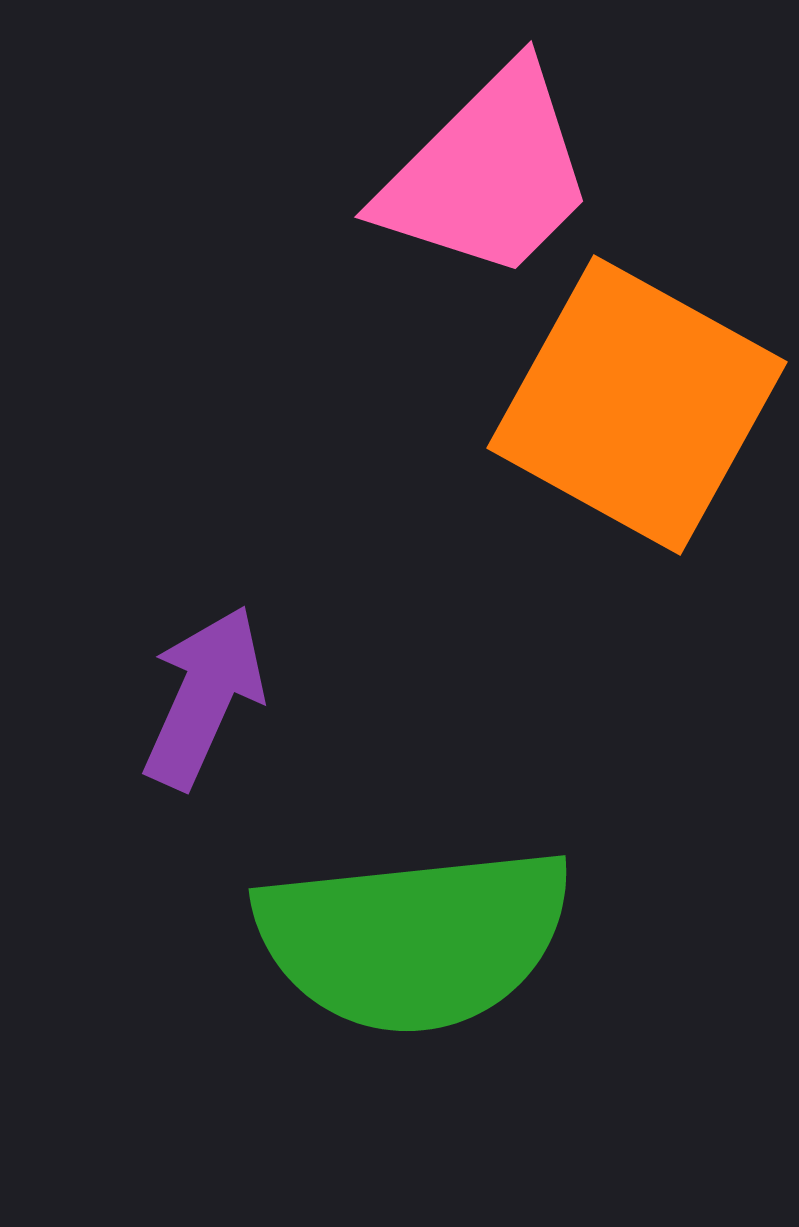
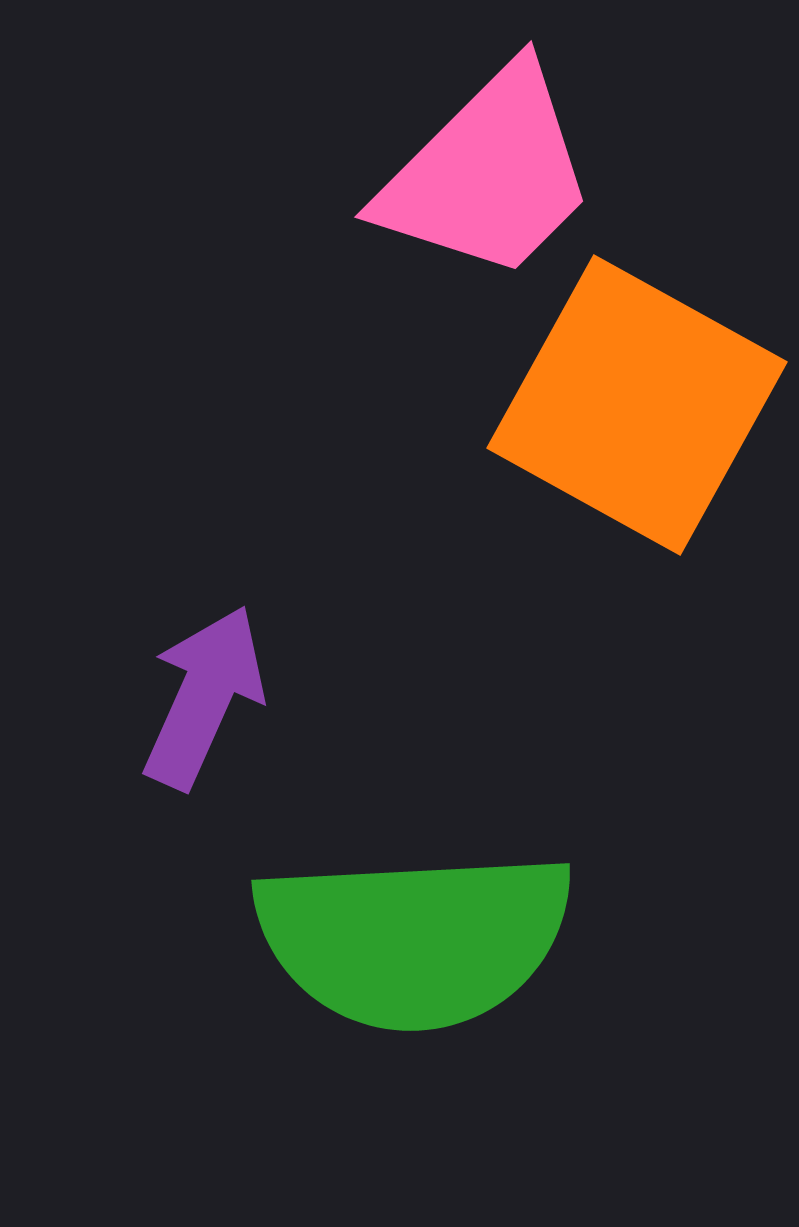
green semicircle: rotated 3 degrees clockwise
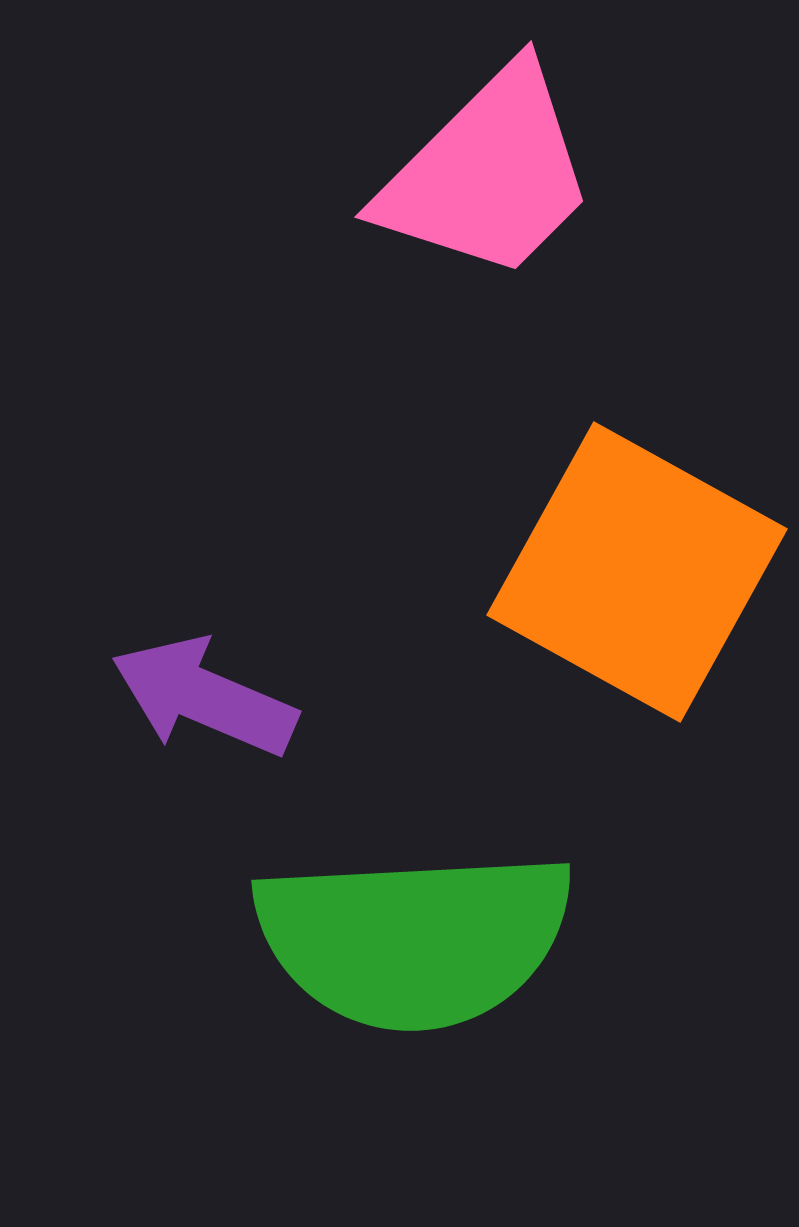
orange square: moved 167 px down
purple arrow: rotated 91 degrees counterclockwise
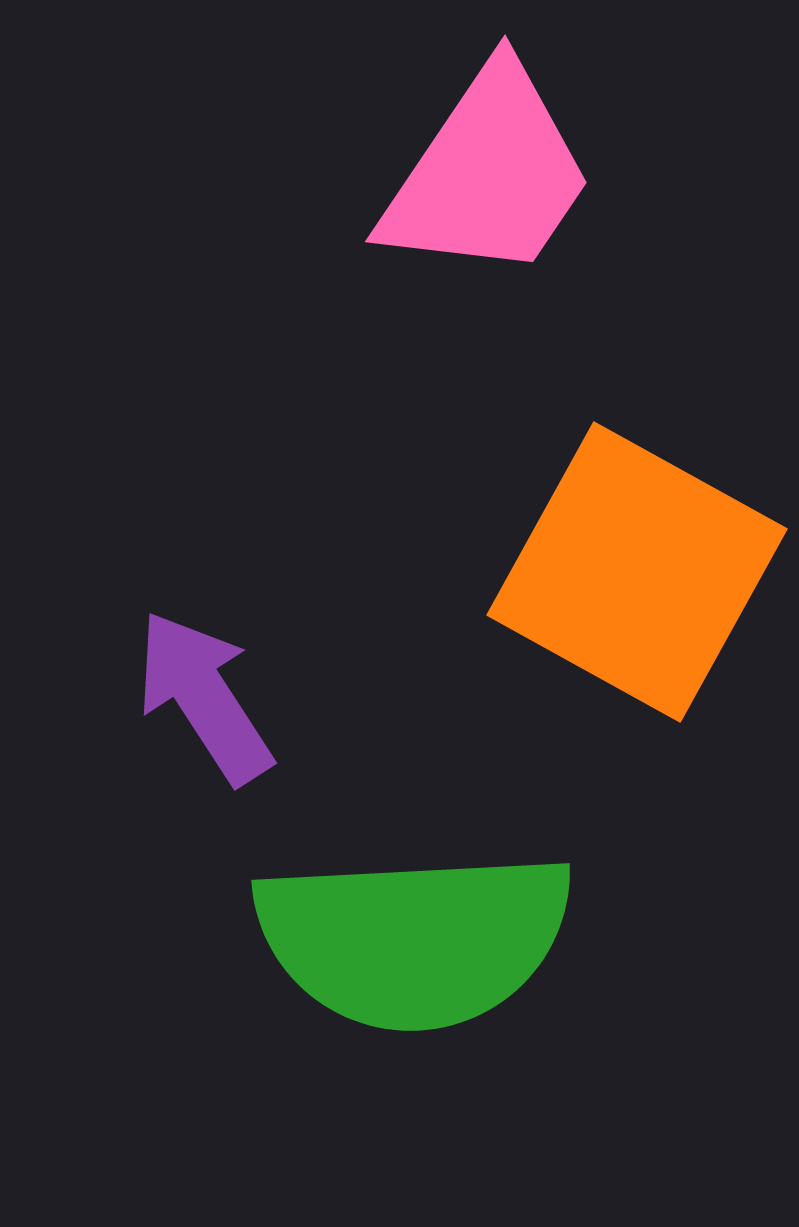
pink trapezoid: rotated 11 degrees counterclockwise
purple arrow: rotated 34 degrees clockwise
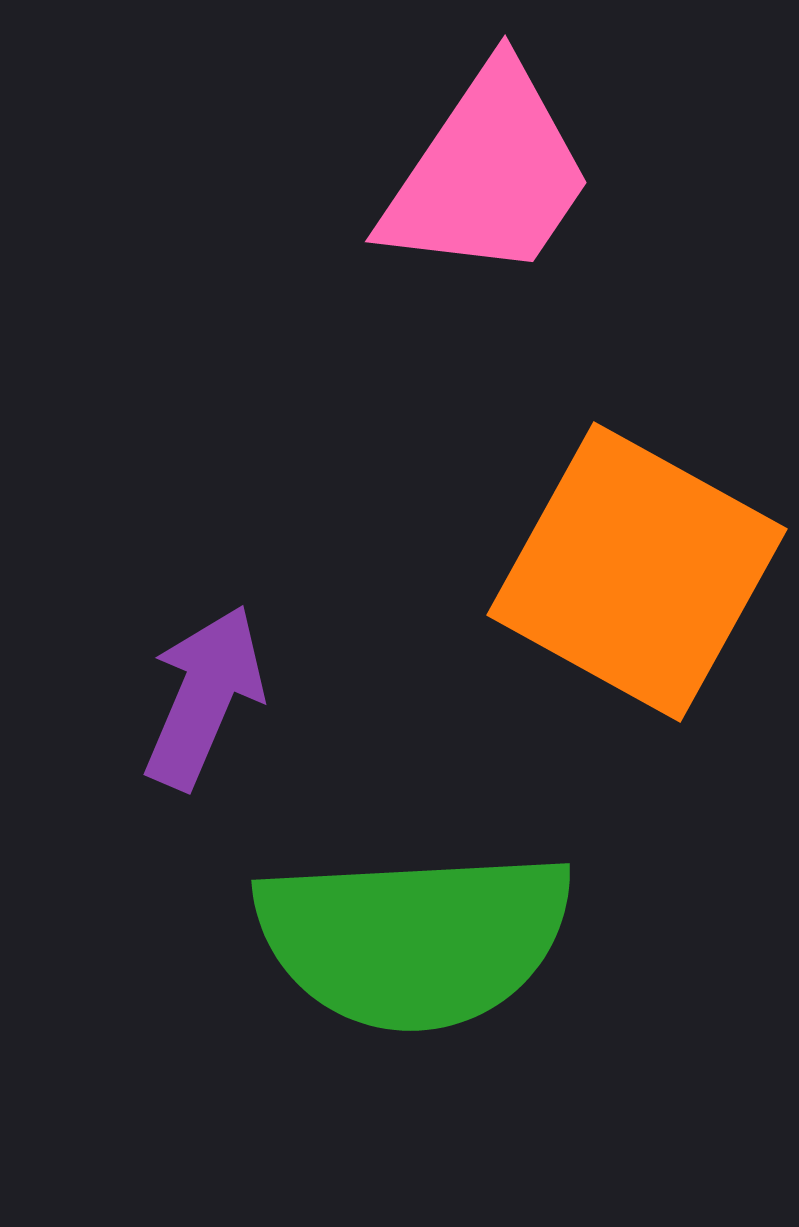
purple arrow: rotated 56 degrees clockwise
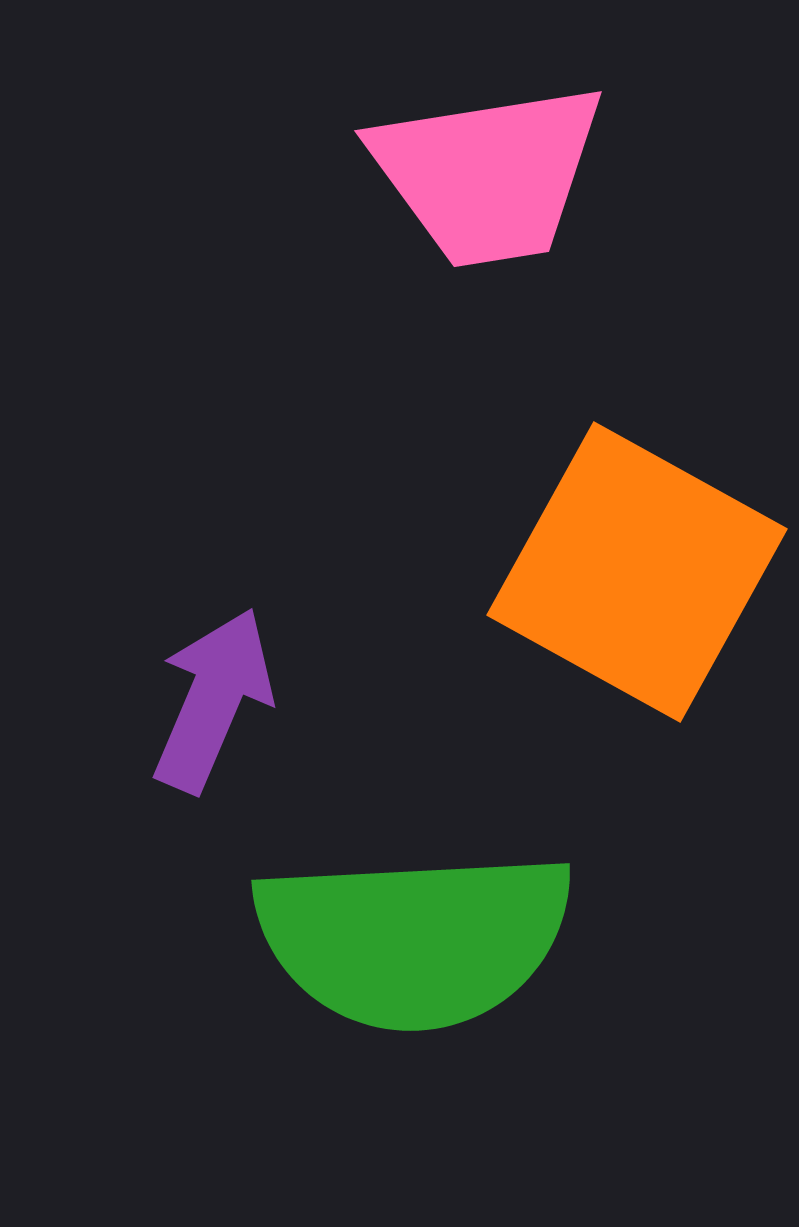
pink trapezoid: rotated 47 degrees clockwise
purple arrow: moved 9 px right, 3 px down
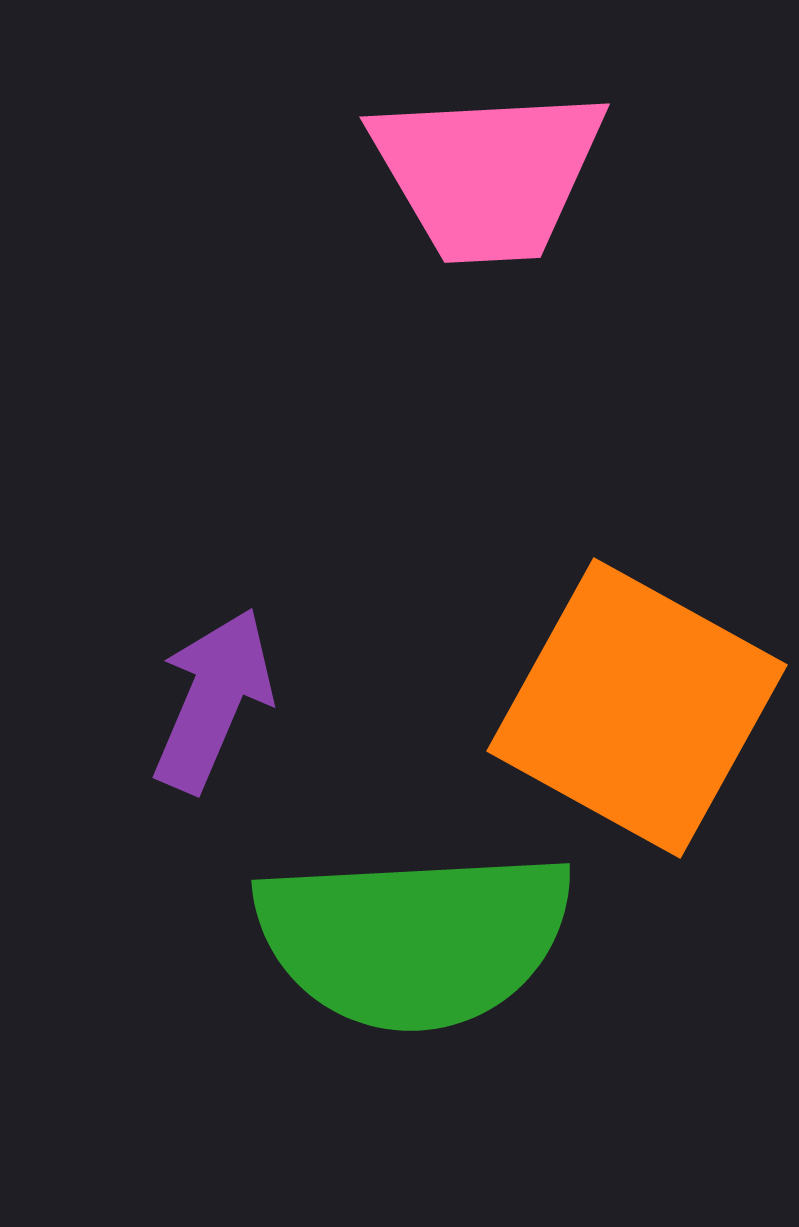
pink trapezoid: rotated 6 degrees clockwise
orange square: moved 136 px down
